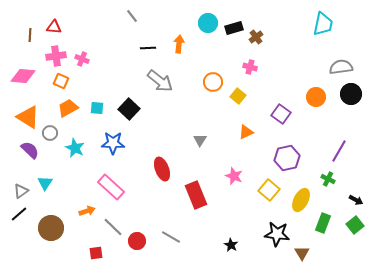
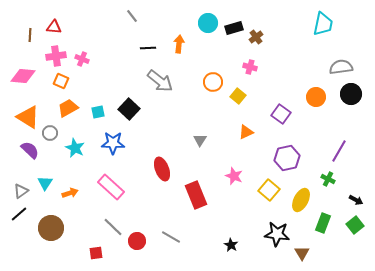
cyan square at (97, 108): moved 1 px right, 4 px down; rotated 16 degrees counterclockwise
orange arrow at (87, 211): moved 17 px left, 18 px up
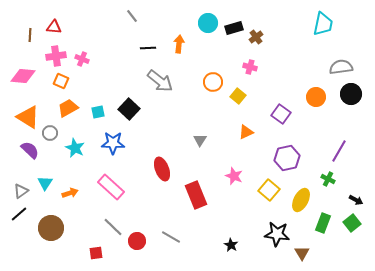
green square at (355, 225): moved 3 px left, 2 px up
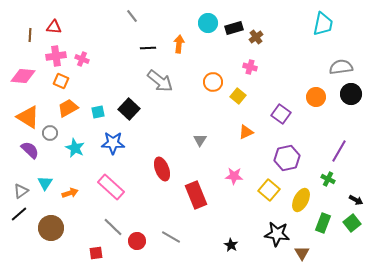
pink star at (234, 176): rotated 18 degrees counterclockwise
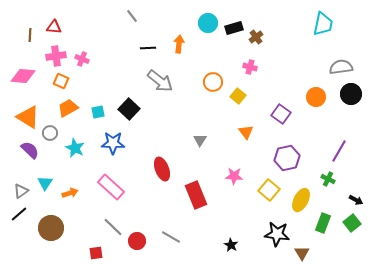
orange triangle at (246, 132): rotated 42 degrees counterclockwise
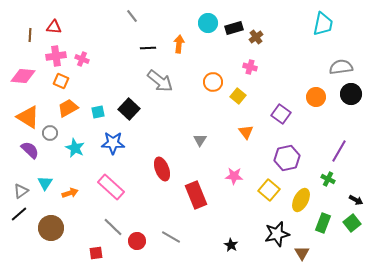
black star at (277, 234): rotated 20 degrees counterclockwise
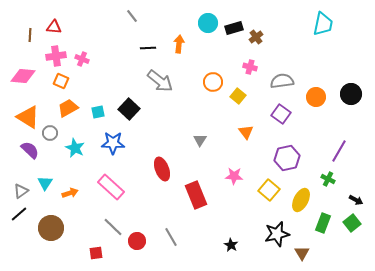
gray semicircle at (341, 67): moved 59 px left, 14 px down
gray line at (171, 237): rotated 30 degrees clockwise
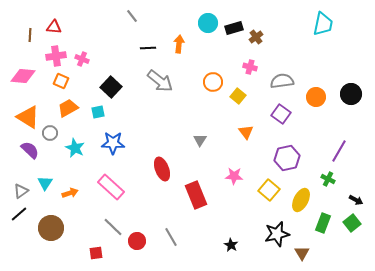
black square at (129, 109): moved 18 px left, 22 px up
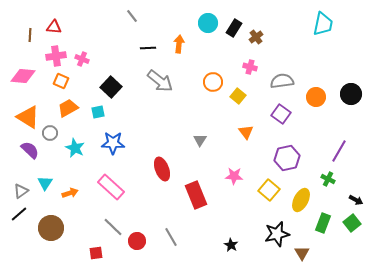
black rectangle at (234, 28): rotated 42 degrees counterclockwise
